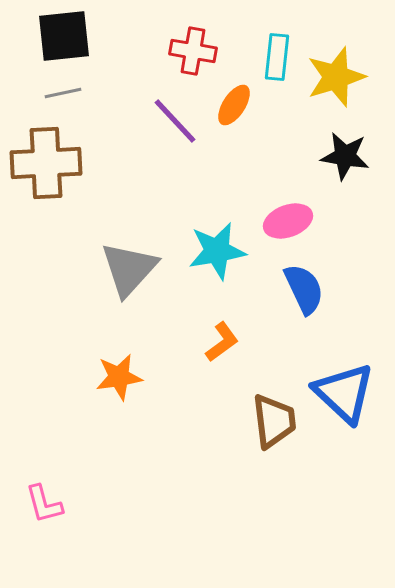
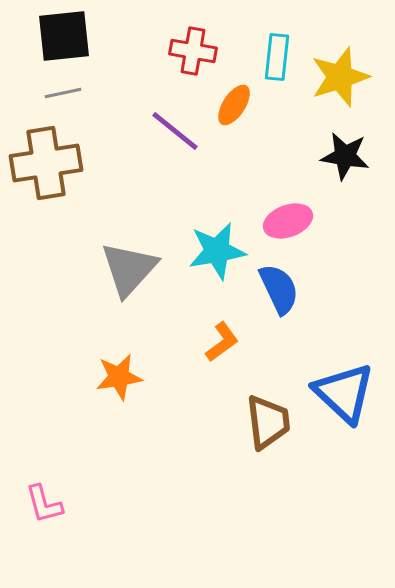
yellow star: moved 4 px right
purple line: moved 10 px down; rotated 8 degrees counterclockwise
brown cross: rotated 6 degrees counterclockwise
blue semicircle: moved 25 px left
brown trapezoid: moved 6 px left, 1 px down
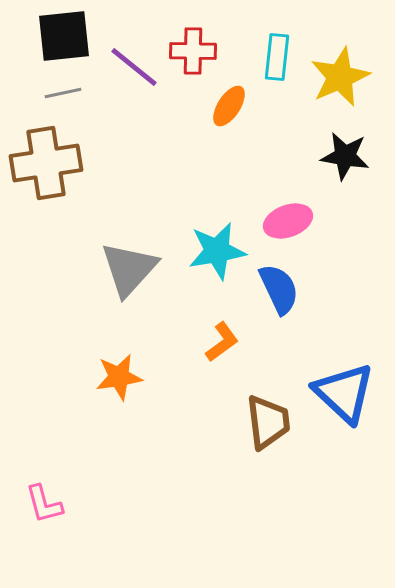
red cross: rotated 9 degrees counterclockwise
yellow star: rotated 6 degrees counterclockwise
orange ellipse: moved 5 px left, 1 px down
purple line: moved 41 px left, 64 px up
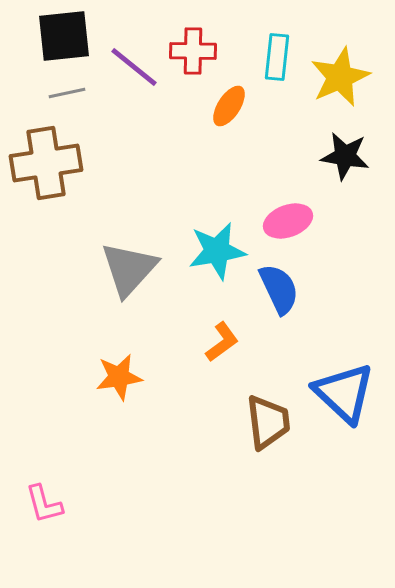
gray line: moved 4 px right
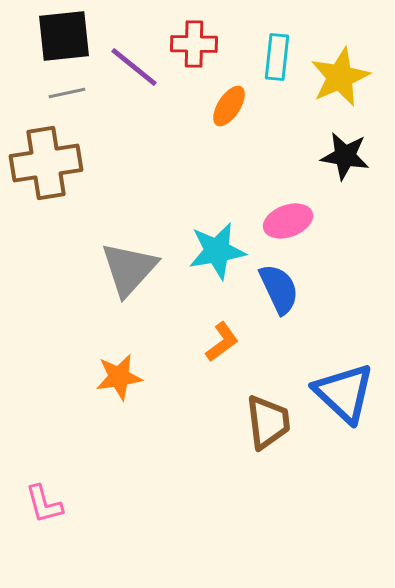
red cross: moved 1 px right, 7 px up
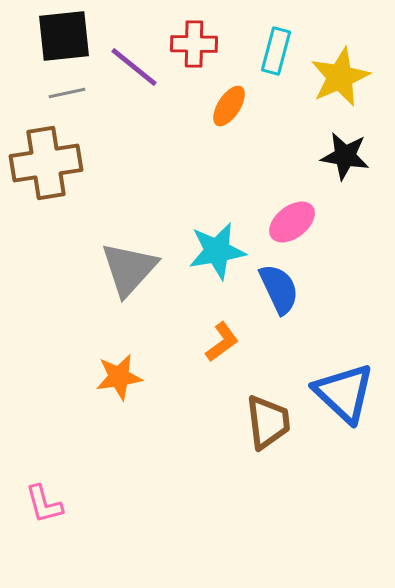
cyan rectangle: moved 1 px left, 6 px up; rotated 9 degrees clockwise
pink ellipse: moved 4 px right, 1 px down; rotated 18 degrees counterclockwise
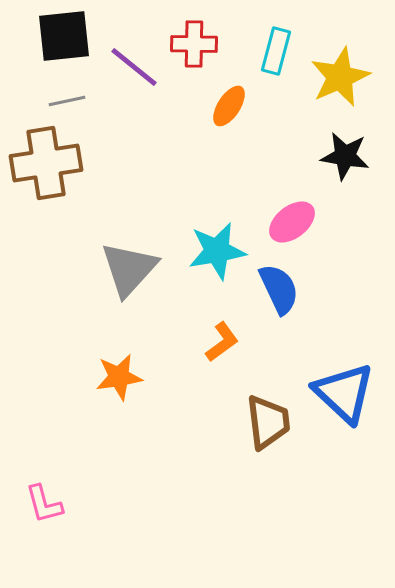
gray line: moved 8 px down
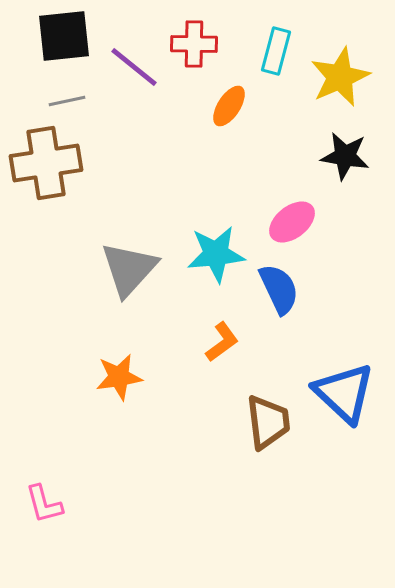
cyan star: moved 1 px left, 3 px down; rotated 4 degrees clockwise
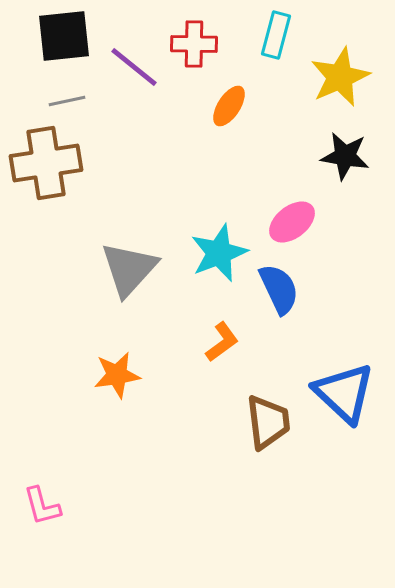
cyan rectangle: moved 16 px up
cyan star: moved 3 px right, 1 px up; rotated 16 degrees counterclockwise
orange star: moved 2 px left, 2 px up
pink L-shape: moved 2 px left, 2 px down
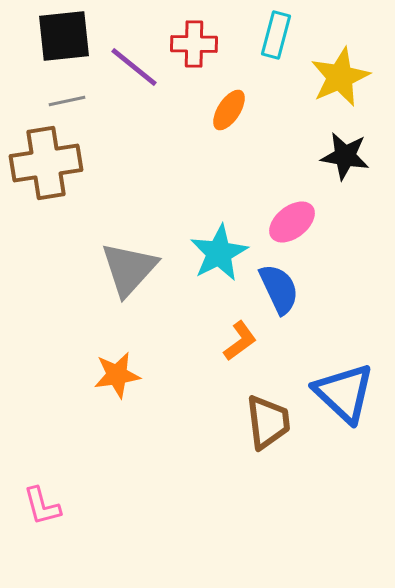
orange ellipse: moved 4 px down
cyan star: rotated 6 degrees counterclockwise
orange L-shape: moved 18 px right, 1 px up
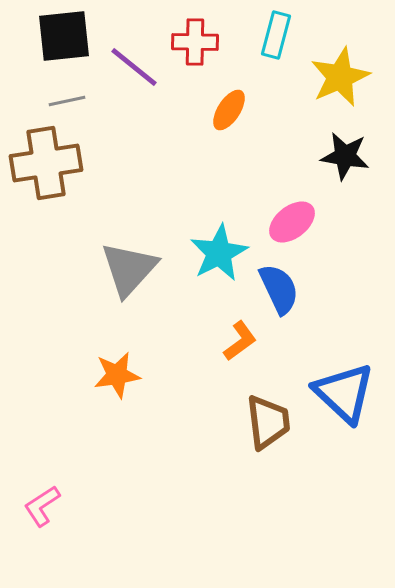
red cross: moved 1 px right, 2 px up
pink L-shape: rotated 72 degrees clockwise
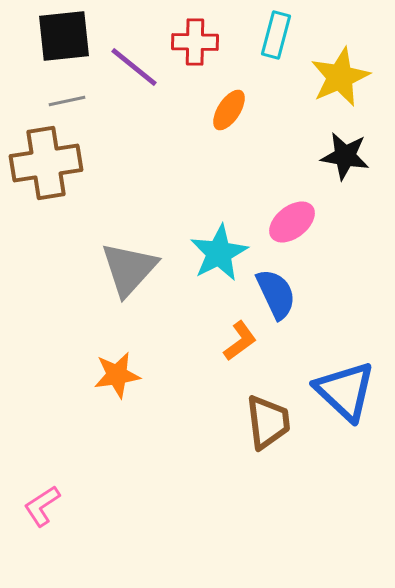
blue semicircle: moved 3 px left, 5 px down
blue triangle: moved 1 px right, 2 px up
